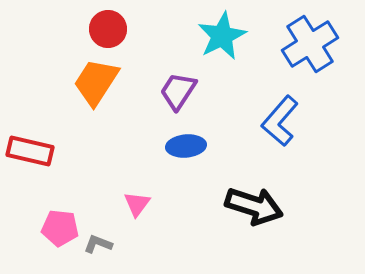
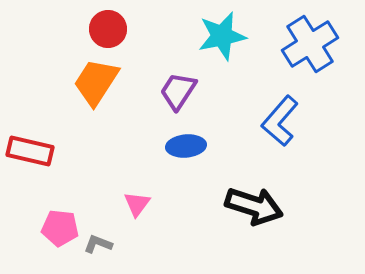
cyan star: rotated 15 degrees clockwise
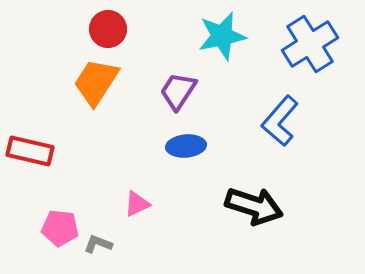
pink triangle: rotated 28 degrees clockwise
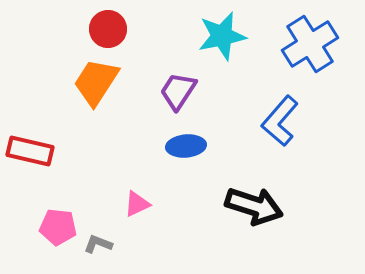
pink pentagon: moved 2 px left, 1 px up
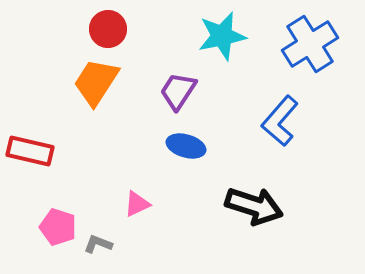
blue ellipse: rotated 21 degrees clockwise
pink pentagon: rotated 12 degrees clockwise
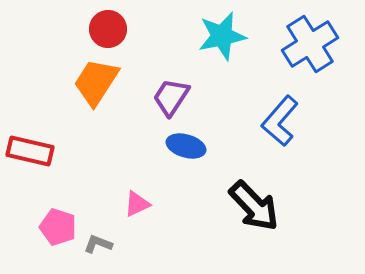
purple trapezoid: moved 7 px left, 6 px down
black arrow: rotated 28 degrees clockwise
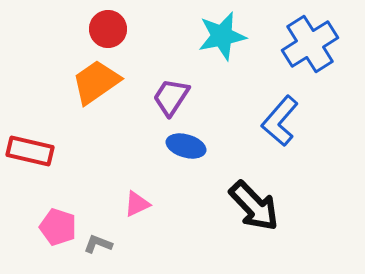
orange trapezoid: rotated 22 degrees clockwise
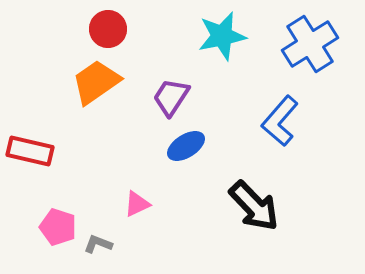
blue ellipse: rotated 48 degrees counterclockwise
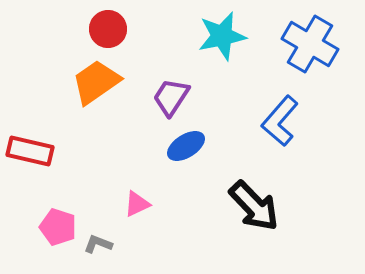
blue cross: rotated 28 degrees counterclockwise
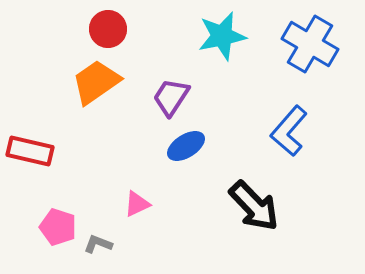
blue L-shape: moved 9 px right, 10 px down
